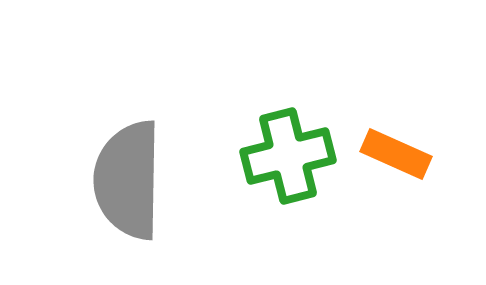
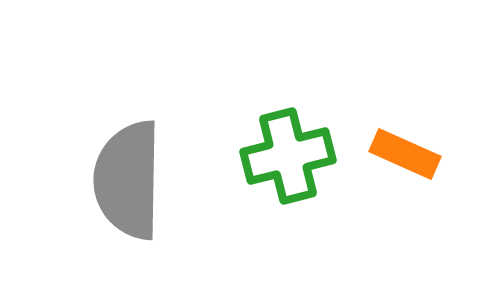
orange rectangle: moved 9 px right
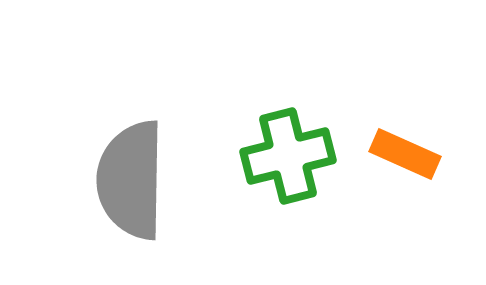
gray semicircle: moved 3 px right
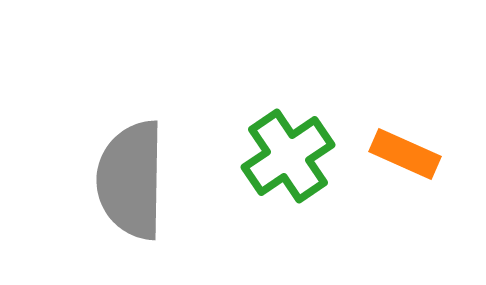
green cross: rotated 20 degrees counterclockwise
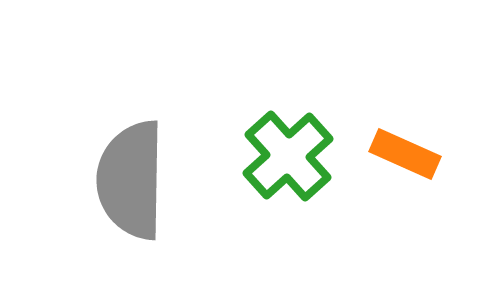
green cross: rotated 8 degrees counterclockwise
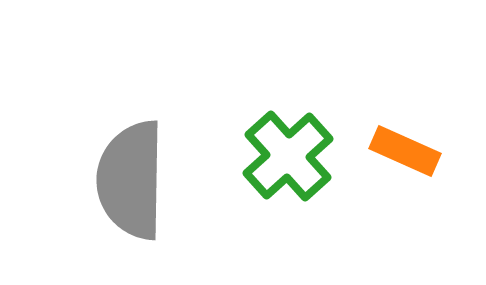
orange rectangle: moved 3 px up
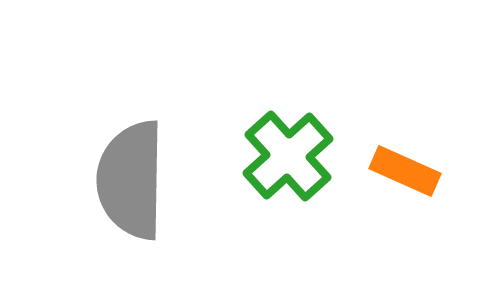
orange rectangle: moved 20 px down
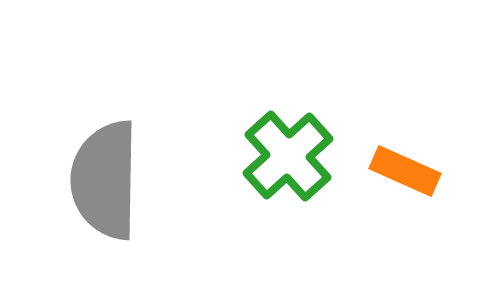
gray semicircle: moved 26 px left
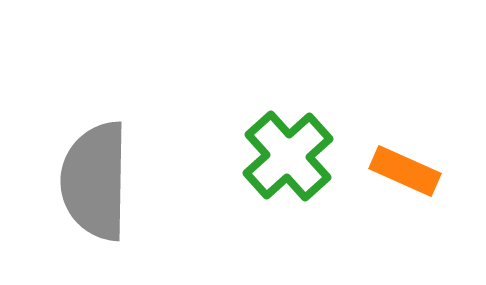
gray semicircle: moved 10 px left, 1 px down
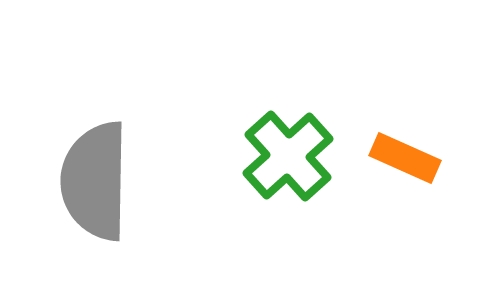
orange rectangle: moved 13 px up
